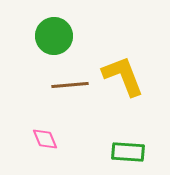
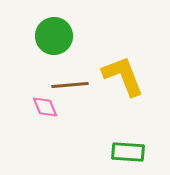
pink diamond: moved 32 px up
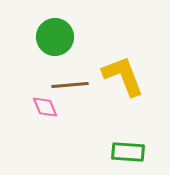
green circle: moved 1 px right, 1 px down
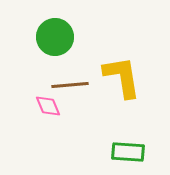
yellow L-shape: moved 1 px left, 1 px down; rotated 12 degrees clockwise
pink diamond: moved 3 px right, 1 px up
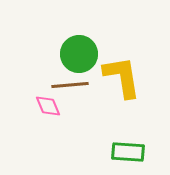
green circle: moved 24 px right, 17 px down
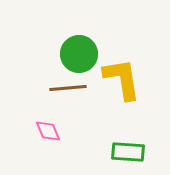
yellow L-shape: moved 2 px down
brown line: moved 2 px left, 3 px down
pink diamond: moved 25 px down
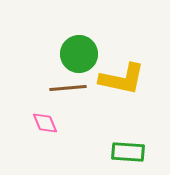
yellow L-shape: rotated 111 degrees clockwise
pink diamond: moved 3 px left, 8 px up
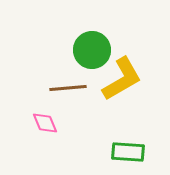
green circle: moved 13 px right, 4 px up
yellow L-shape: rotated 42 degrees counterclockwise
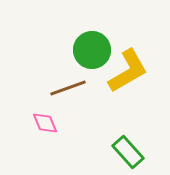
yellow L-shape: moved 6 px right, 8 px up
brown line: rotated 15 degrees counterclockwise
green rectangle: rotated 44 degrees clockwise
